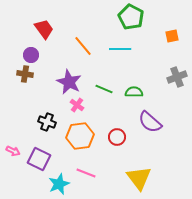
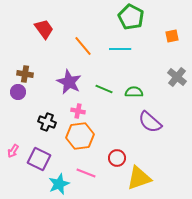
purple circle: moved 13 px left, 37 px down
gray cross: rotated 30 degrees counterclockwise
pink cross: moved 1 px right, 6 px down; rotated 24 degrees counterclockwise
red circle: moved 21 px down
pink arrow: rotated 96 degrees clockwise
yellow triangle: rotated 48 degrees clockwise
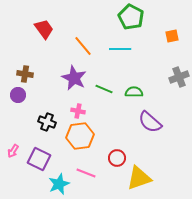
gray cross: moved 2 px right; rotated 30 degrees clockwise
purple star: moved 5 px right, 4 px up
purple circle: moved 3 px down
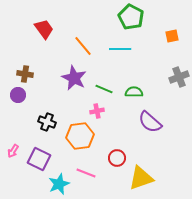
pink cross: moved 19 px right; rotated 24 degrees counterclockwise
yellow triangle: moved 2 px right
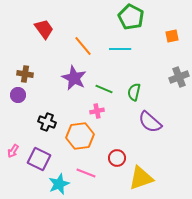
green semicircle: rotated 78 degrees counterclockwise
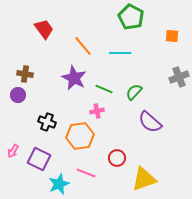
orange square: rotated 16 degrees clockwise
cyan line: moved 4 px down
green semicircle: rotated 30 degrees clockwise
yellow triangle: moved 3 px right, 1 px down
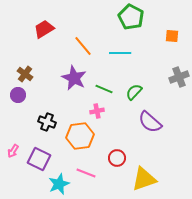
red trapezoid: rotated 85 degrees counterclockwise
brown cross: rotated 28 degrees clockwise
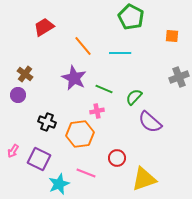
red trapezoid: moved 2 px up
green semicircle: moved 5 px down
orange hexagon: moved 2 px up
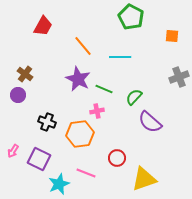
red trapezoid: moved 1 px left, 1 px up; rotated 150 degrees clockwise
cyan line: moved 4 px down
purple star: moved 4 px right, 1 px down
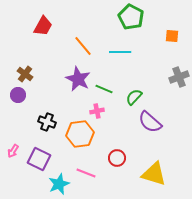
cyan line: moved 5 px up
yellow triangle: moved 10 px right, 5 px up; rotated 36 degrees clockwise
